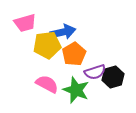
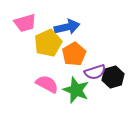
blue arrow: moved 4 px right, 5 px up
yellow pentagon: moved 1 px right, 2 px up; rotated 16 degrees counterclockwise
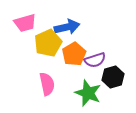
purple semicircle: moved 12 px up
pink semicircle: rotated 50 degrees clockwise
green star: moved 12 px right, 3 px down
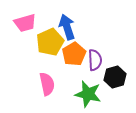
blue arrow: rotated 95 degrees counterclockwise
yellow pentagon: moved 2 px right, 1 px up
purple semicircle: rotated 75 degrees counterclockwise
black hexagon: moved 2 px right
green star: moved 1 px down; rotated 8 degrees counterclockwise
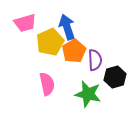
orange pentagon: moved 3 px up
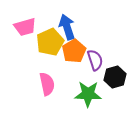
pink trapezoid: moved 4 px down
purple semicircle: rotated 15 degrees counterclockwise
green star: rotated 12 degrees counterclockwise
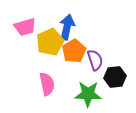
blue arrow: rotated 30 degrees clockwise
black hexagon: rotated 10 degrees clockwise
